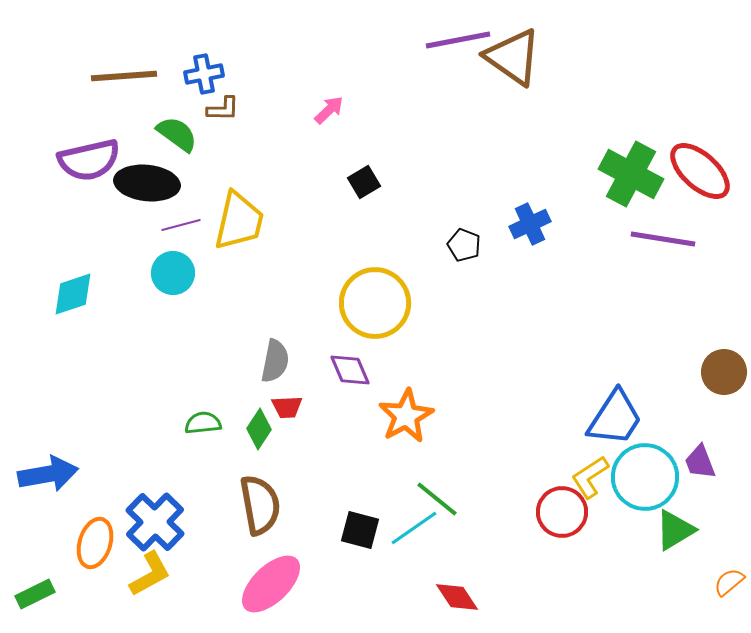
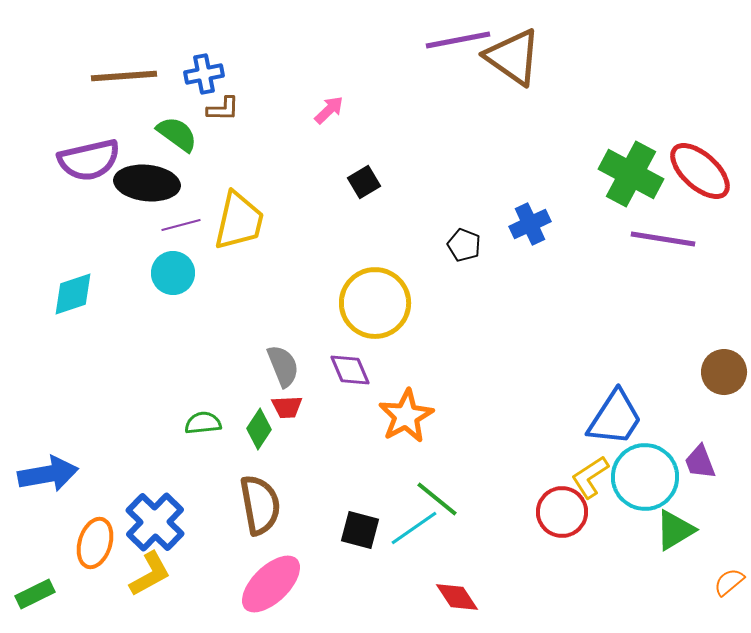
gray semicircle at (275, 361): moved 8 px right, 5 px down; rotated 33 degrees counterclockwise
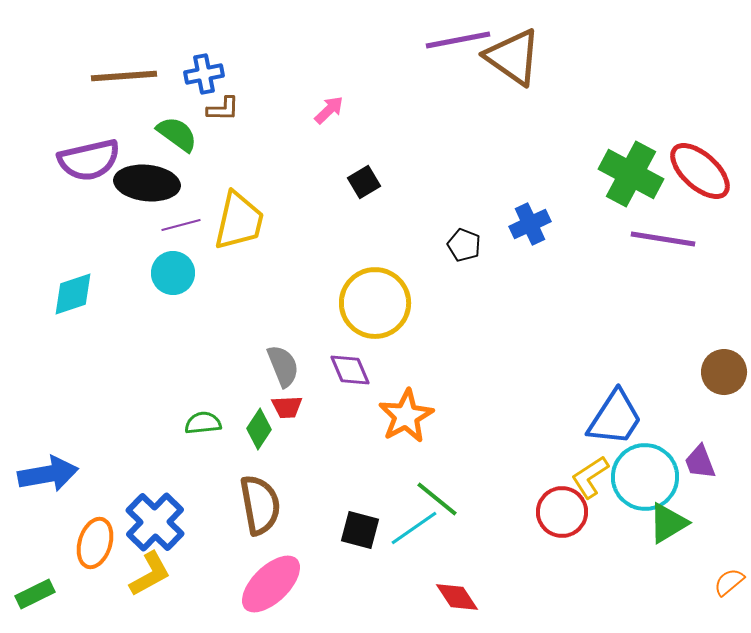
green triangle at (675, 530): moved 7 px left, 7 px up
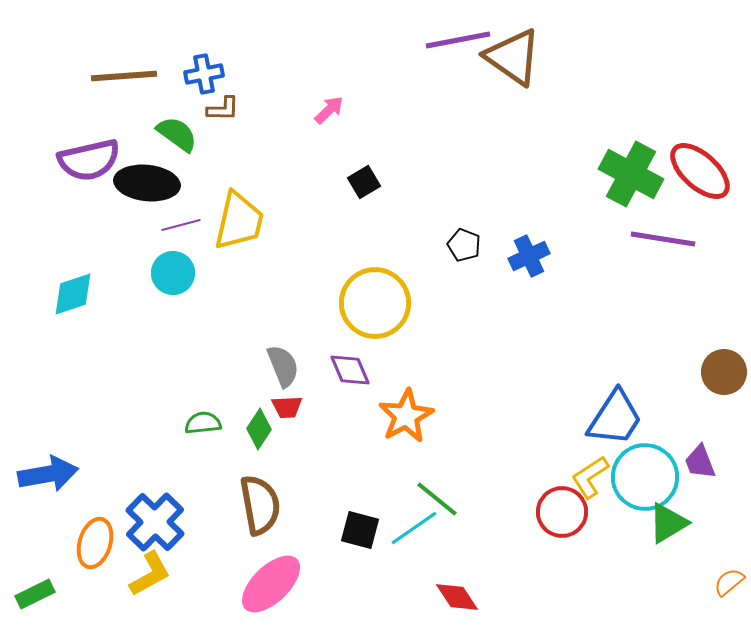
blue cross at (530, 224): moved 1 px left, 32 px down
